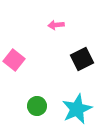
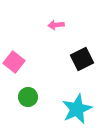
pink square: moved 2 px down
green circle: moved 9 px left, 9 px up
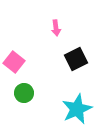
pink arrow: moved 3 px down; rotated 91 degrees counterclockwise
black square: moved 6 px left
green circle: moved 4 px left, 4 px up
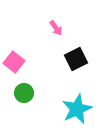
pink arrow: rotated 28 degrees counterclockwise
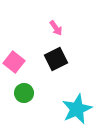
black square: moved 20 px left
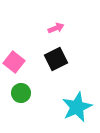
pink arrow: rotated 77 degrees counterclockwise
green circle: moved 3 px left
cyan star: moved 2 px up
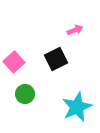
pink arrow: moved 19 px right, 2 px down
pink square: rotated 10 degrees clockwise
green circle: moved 4 px right, 1 px down
